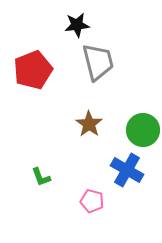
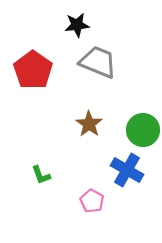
gray trapezoid: rotated 54 degrees counterclockwise
red pentagon: rotated 15 degrees counterclockwise
green L-shape: moved 2 px up
pink pentagon: rotated 15 degrees clockwise
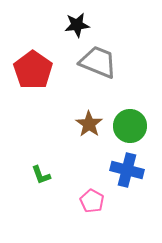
green circle: moved 13 px left, 4 px up
blue cross: rotated 16 degrees counterclockwise
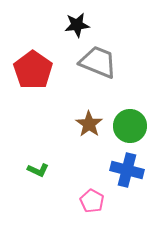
green L-shape: moved 3 px left, 5 px up; rotated 45 degrees counterclockwise
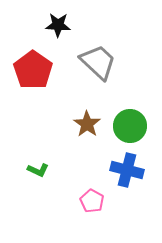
black star: moved 19 px left; rotated 10 degrees clockwise
gray trapezoid: rotated 21 degrees clockwise
brown star: moved 2 px left
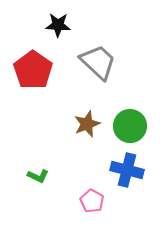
brown star: rotated 16 degrees clockwise
green L-shape: moved 6 px down
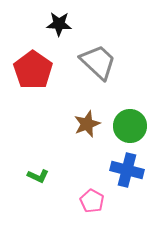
black star: moved 1 px right, 1 px up
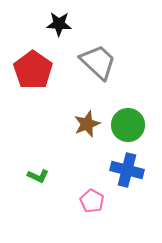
green circle: moved 2 px left, 1 px up
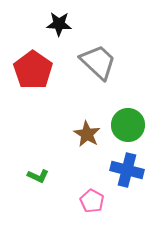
brown star: moved 10 px down; rotated 20 degrees counterclockwise
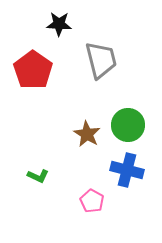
gray trapezoid: moved 3 px right, 2 px up; rotated 33 degrees clockwise
